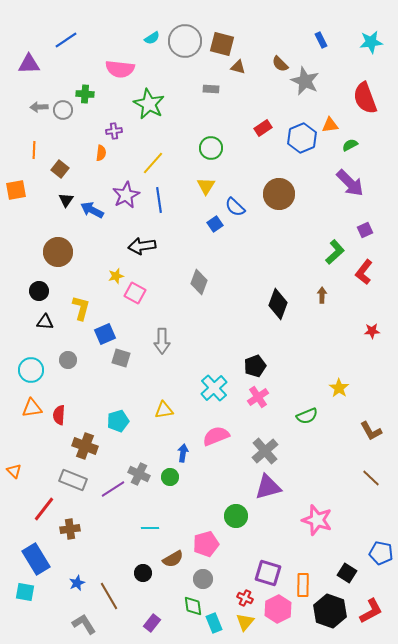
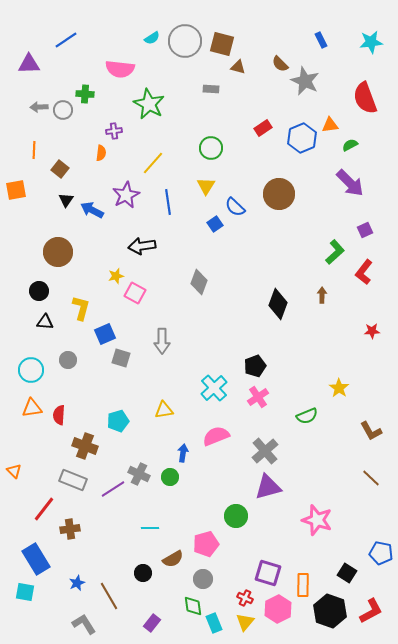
blue line at (159, 200): moved 9 px right, 2 px down
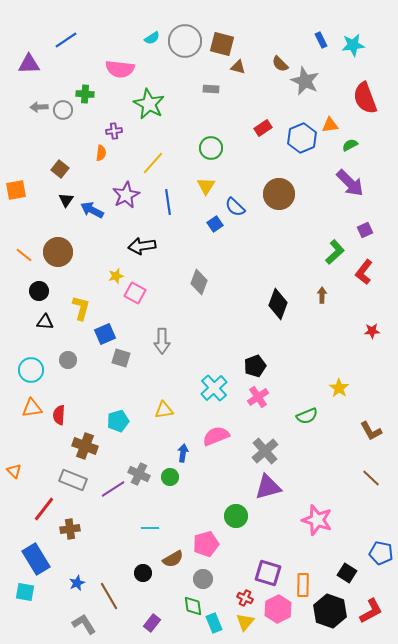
cyan star at (371, 42): moved 18 px left, 3 px down
orange line at (34, 150): moved 10 px left, 105 px down; rotated 54 degrees counterclockwise
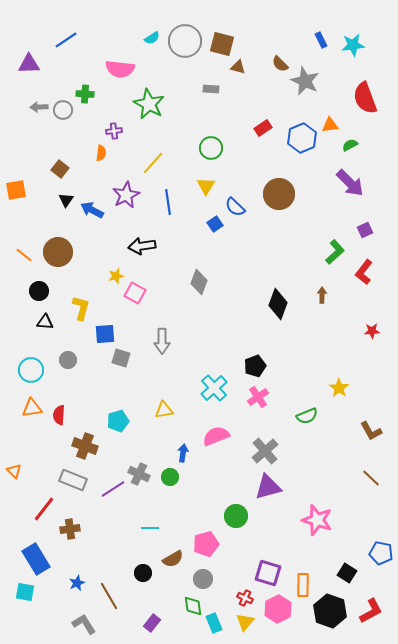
blue square at (105, 334): rotated 20 degrees clockwise
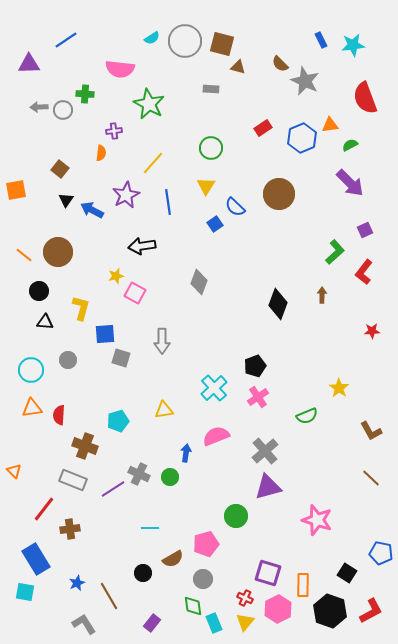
blue arrow at (183, 453): moved 3 px right
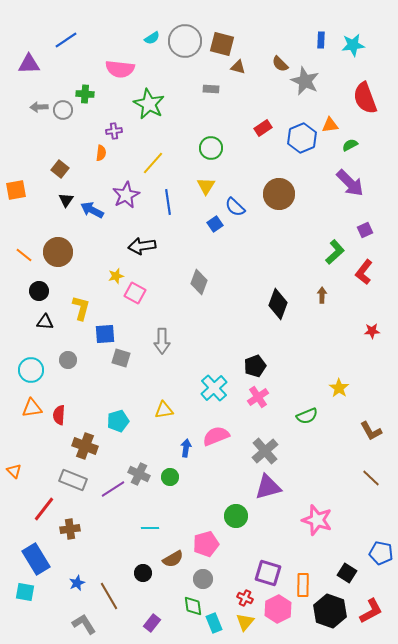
blue rectangle at (321, 40): rotated 28 degrees clockwise
blue arrow at (186, 453): moved 5 px up
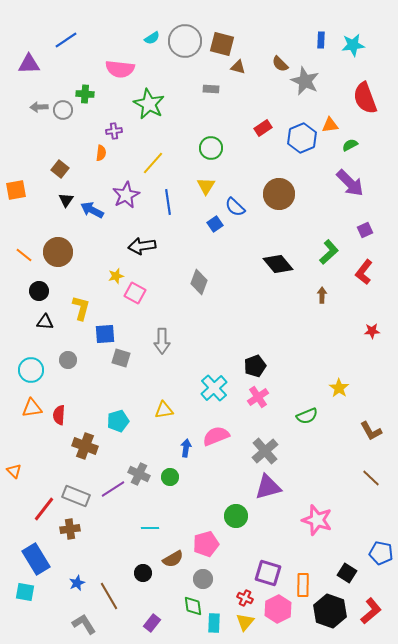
green L-shape at (335, 252): moved 6 px left
black diamond at (278, 304): moved 40 px up; rotated 60 degrees counterclockwise
gray rectangle at (73, 480): moved 3 px right, 16 px down
red L-shape at (371, 611): rotated 12 degrees counterclockwise
cyan rectangle at (214, 623): rotated 24 degrees clockwise
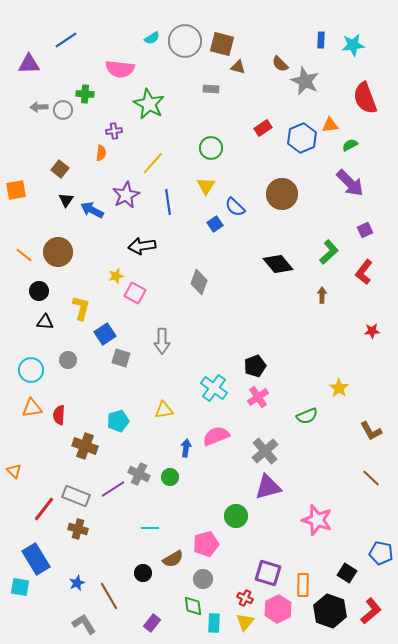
brown circle at (279, 194): moved 3 px right
blue square at (105, 334): rotated 30 degrees counterclockwise
cyan cross at (214, 388): rotated 12 degrees counterclockwise
brown cross at (70, 529): moved 8 px right; rotated 24 degrees clockwise
cyan square at (25, 592): moved 5 px left, 5 px up
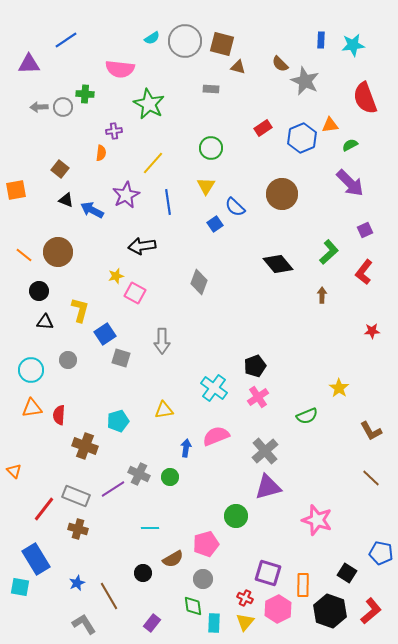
gray circle at (63, 110): moved 3 px up
black triangle at (66, 200): rotated 42 degrees counterclockwise
yellow L-shape at (81, 308): moved 1 px left, 2 px down
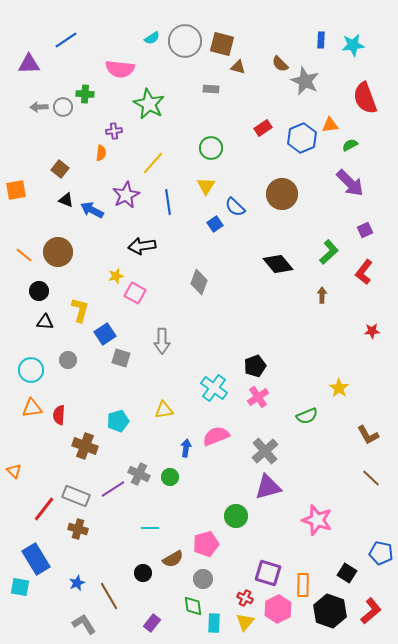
brown L-shape at (371, 431): moved 3 px left, 4 px down
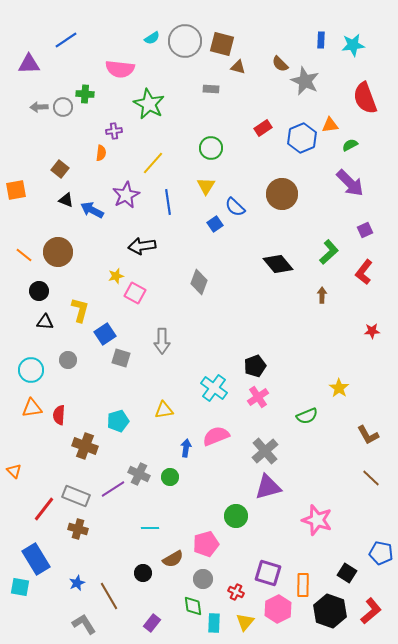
red cross at (245, 598): moved 9 px left, 6 px up
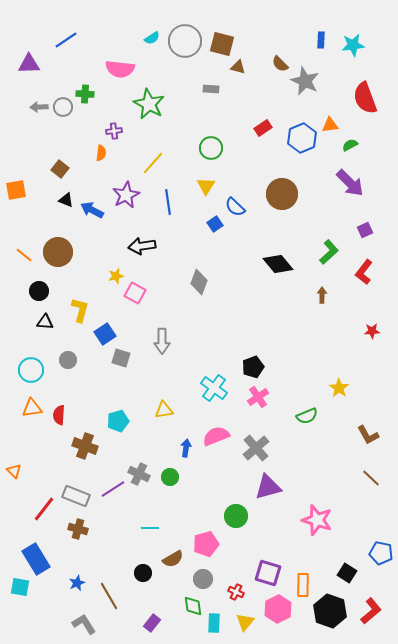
black pentagon at (255, 366): moved 2 px left, 1 px down
gray cross at (265, 451): moved 9 px left, 3 px up
